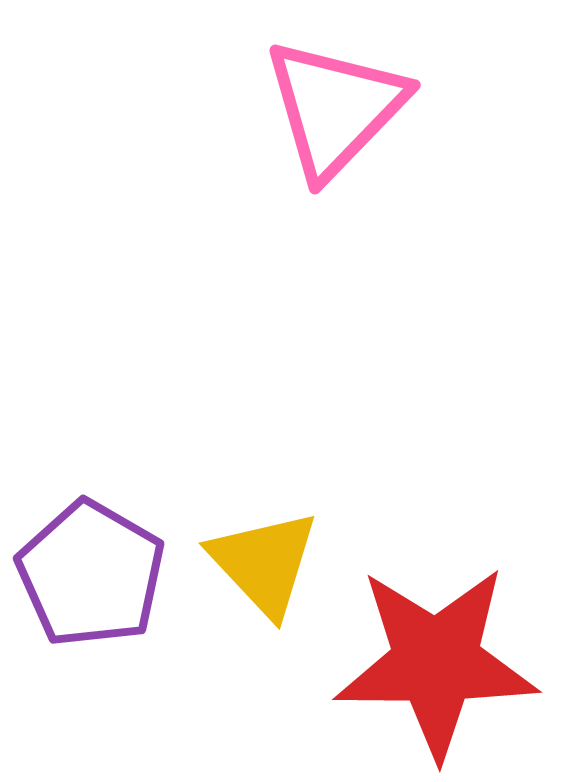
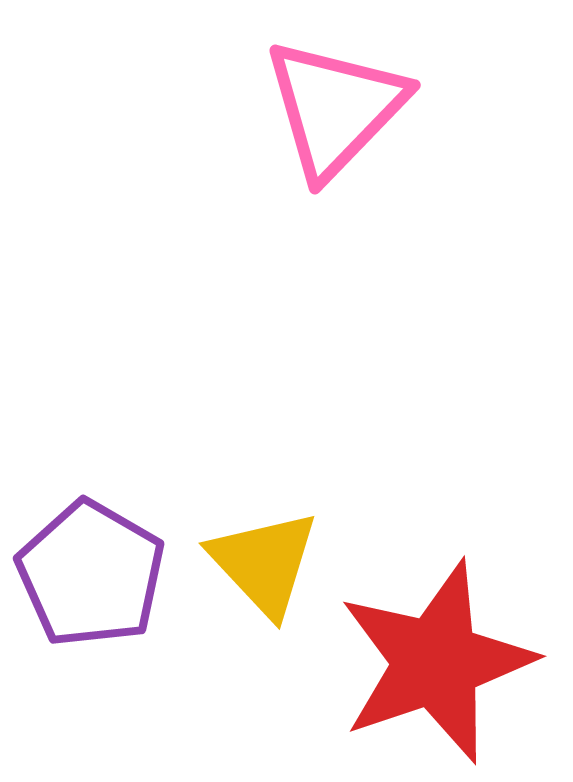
red star: rotated 19 degrees counterclockwise
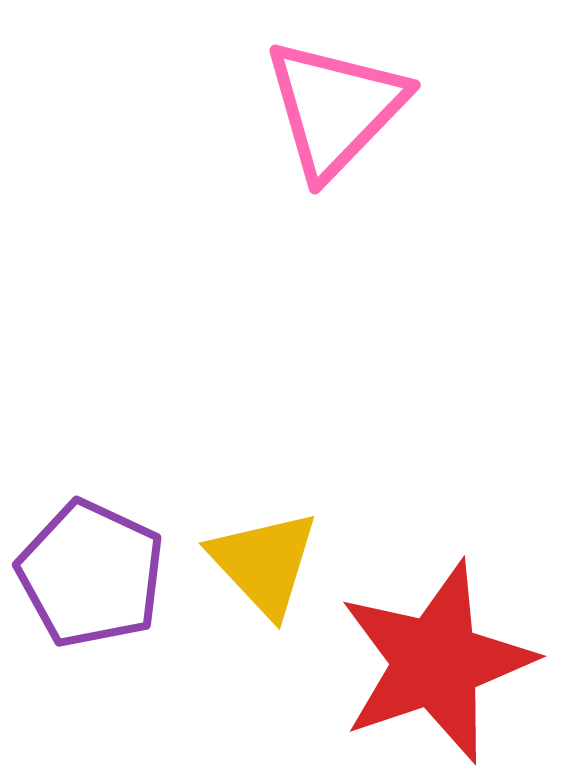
purple pentagon: rotated 5 degrees counterclockwise
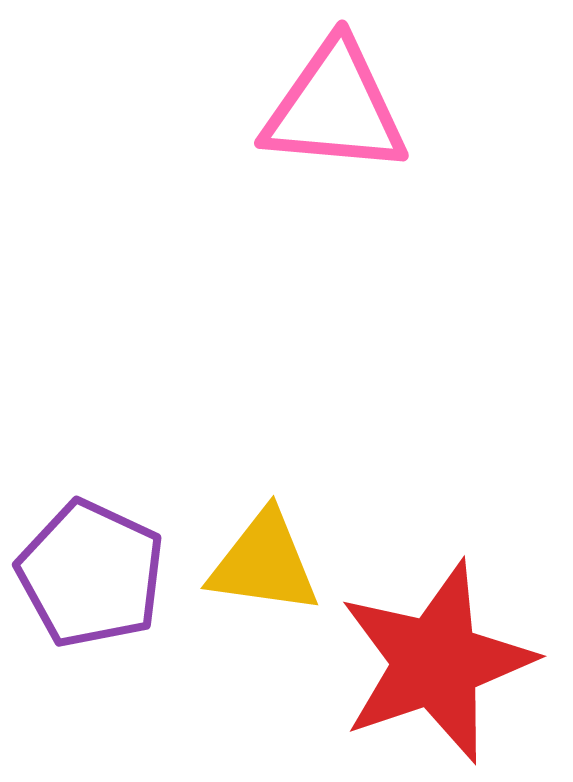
pink triangle: rotated 51 degrees clockwise
yellow triangle: rotated 39 degrees counterclockwise
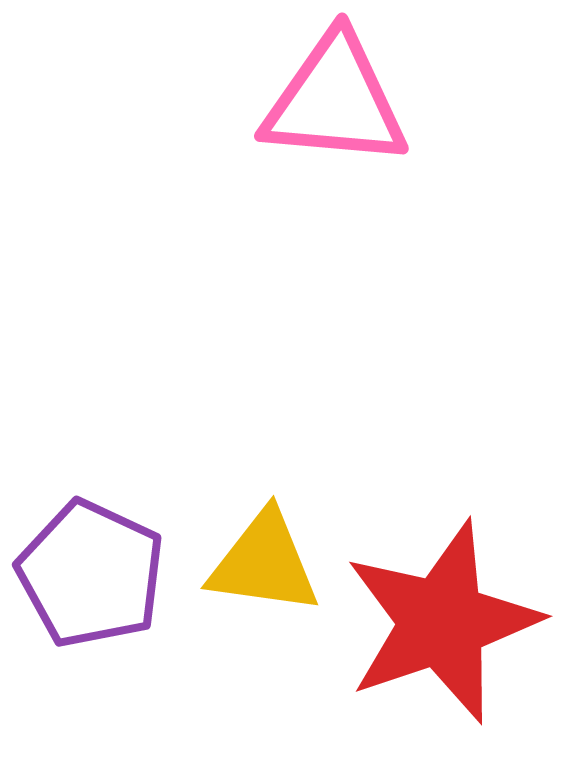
pink triangle: moved 7 px up
red star: moved 6 px right, 40 px up
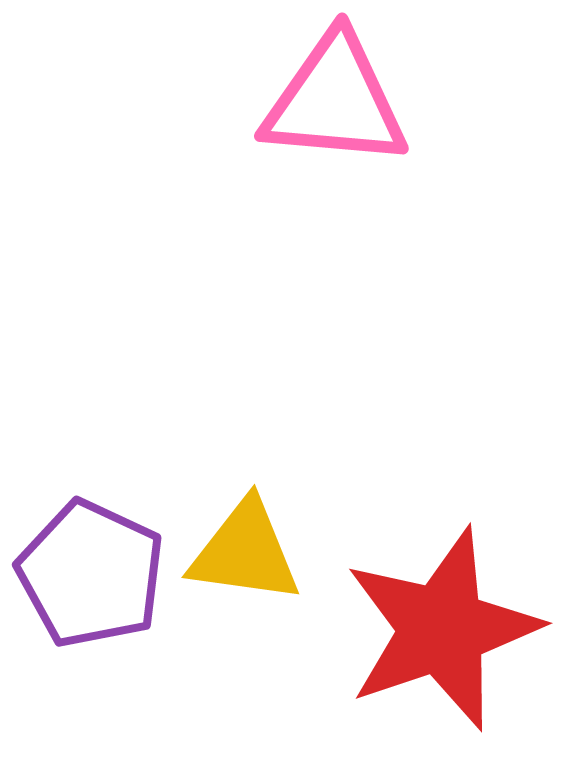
yellow triangle: moved 19 px left, 11 px up
red star: moved 7 px down
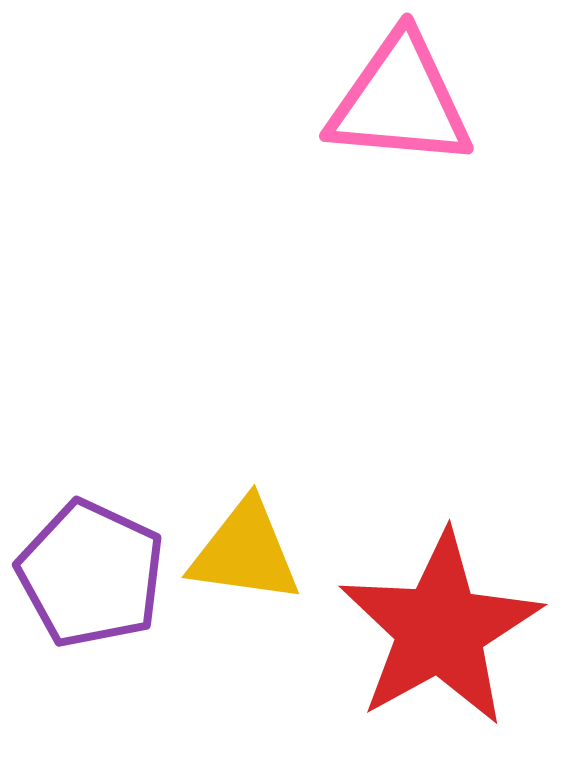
pink triangle: moved 65 px right
red star: moved 2 px left; rotated 10 degrees counterclockwise
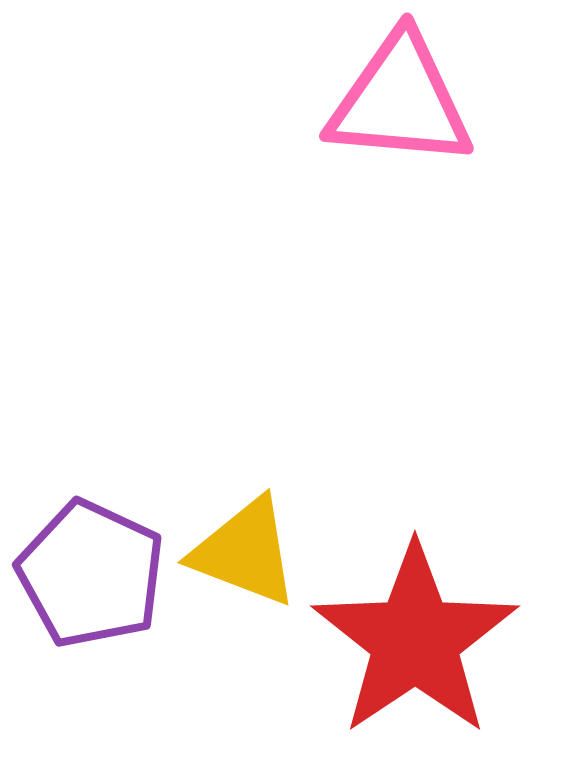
yellow triangle: rotated 13 degrees clockwise
red star: moved 25 px left, 11 px down; rotated 5 degrees counterclockwise
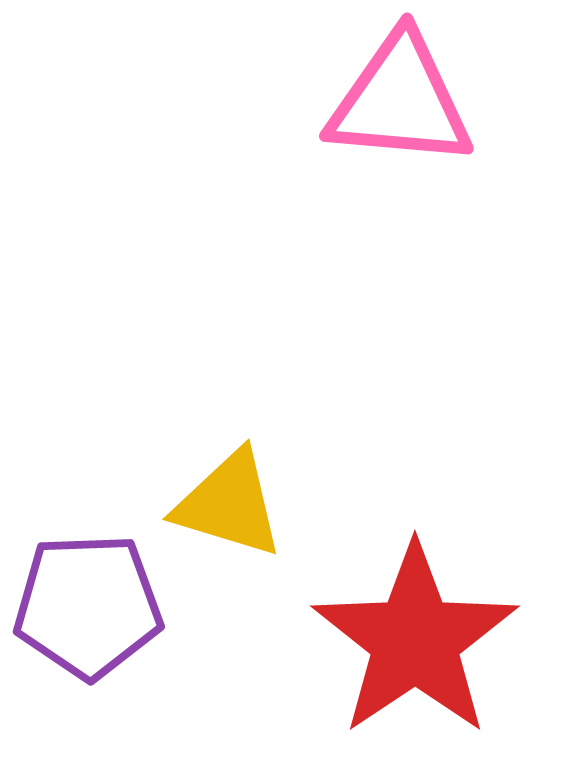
yellow triangle: moved 16 px left, 48 px up; rotated 4 degrees counterclockwise
purple pentagon: moved 3 px left, 32 px down; rotated 27 degrees counterclockwise
